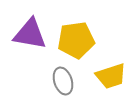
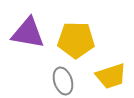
purple triangle: moved 2 px left, 1 px up
yellow pentagon: rotated 9 degrees clockwise
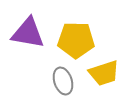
yellow trapezoid: moved 7 px left, 3 px up
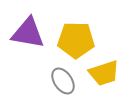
gray ellipse: rotated 16 degrees counterclockwise
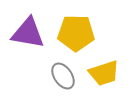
yellow pentagon: moved 7 px up
gray ellipse: moved 5 px up
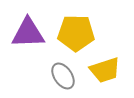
purple triangle: rotated 12 degrees counterclockwise
yellow trapezoid: moved 1 px right, 3 px up
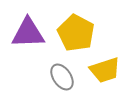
yellow pentagon: rotated 27 degrees clockwise
gray ellipse: moved 1 px left, 1 px down
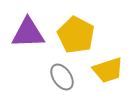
yellow pentagon: moved 2 px down
yellow trapezoid: moved 3 px right
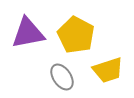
purple triangle: rotated 9 degrees counterclockwise
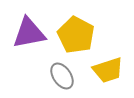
purple triangle: moved 1 px right
gray ellipse: moved 1 px up
